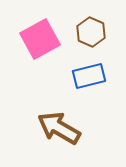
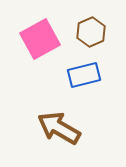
brown hexagon: rotated 12 degrees clockwise
blue rectangle: moved 5 px left, 1 px up
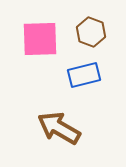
brown hexagon: rotated 16 degrees counterclockwise
pink square: rotated 27 degrees clockwise
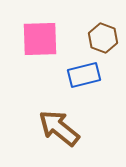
brown hexagon: moved 12 px right, 6 px down
brown arrow: rotated 9 degrees clockwise
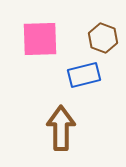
brown arrow: moved 2 px right; rotated 51 degrees clockwise
